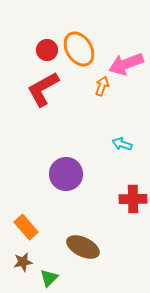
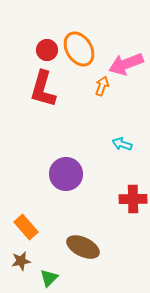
red L-shape: rotated 45 degrees counterclockwise
brown star: moved 2 px left, 1 px up
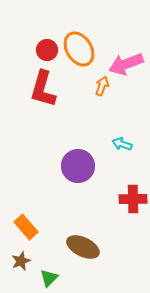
purple circle: moved 12 px right, 8 px up
brown star: rotated 12 degrees counterclockwise
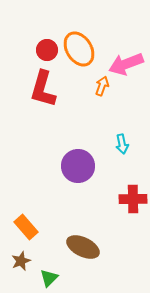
cyan arrow: rotated 120 degrees counterclockwise
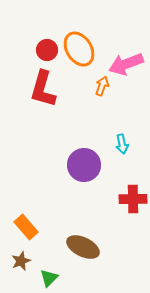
purple circle: moved 6 px right, 1 px up
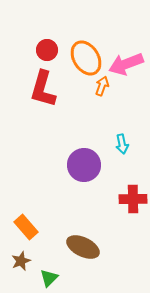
orange ellipse: moved 7 px right, 9 px down
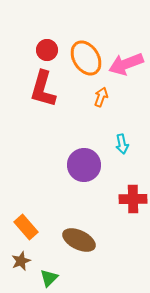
orange arrow: moved 1 px left, 11 px down
brown ellipse: moved 4 px left, 7 px up
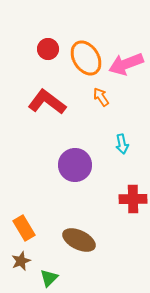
red circle: moved 1 px right, 1 px up
red L-shape: moved 4 px right, 13 px down; rotated 111 degrees clockwise
orange arrow: rotated 54 degrees counterclockwise
purple circle: moved 9 px left
orange rectangle: moved 2 px left, 1 px down; rotated 10 degrees clockwise
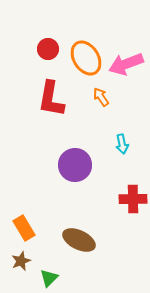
red L-shape: moved 4 px right, 3 px up; rotated 117 degrees counterclockwise
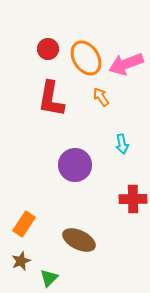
orange rectangle: moved 4 px up; rotated 65 degrees clockwise
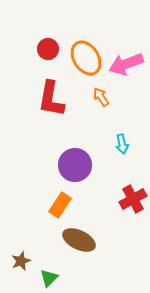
red cross: rotated 28 degrees counterclockwise
orange rectangle: moved 36 px right, 19 px up
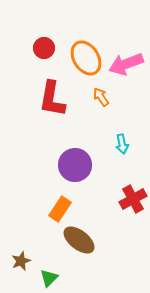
red circle: moved 4 px left, 1 px up
red L-shape: moved 1 px right
orange rectangle: moved 4 px down
brown ellipse: rotated 12 degrees clockwise
